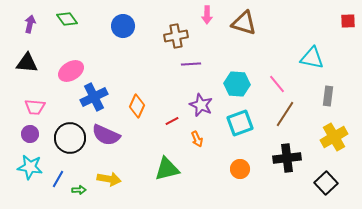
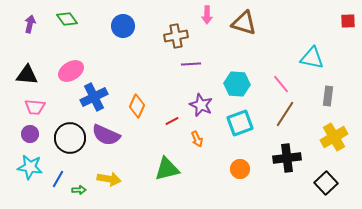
black triangle: moved 12 px down
pink line: moved 4 px right
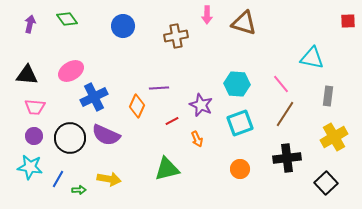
purple line: moved 32 px left, 24 px down
purple circle: moved 4 px right, 2 px down
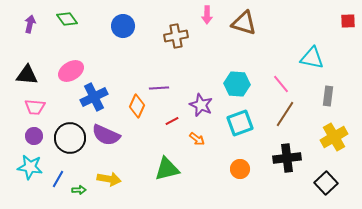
orange arrow: rotated 28 degrees counterclockwise
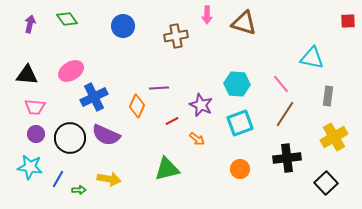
purple circle: moved 2 px right, 2 px up
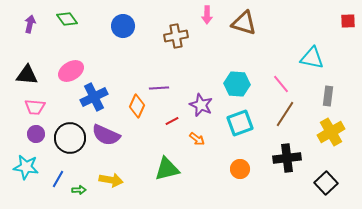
yellow cross: moved 3 px left, 5 px up
cyan star: moved 4 px left
yellow arrow: moved 2 px right, 1 px down
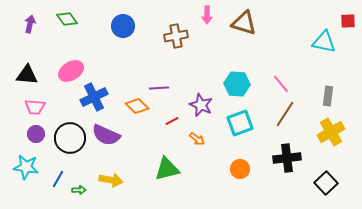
cyan triangle: moved 12 px right, 16 px up
orange diamond: rotated 70 degrees counterclockwise
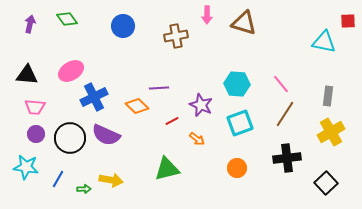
orange circle: moved 3 px left, 1 px up
green arrow: moved 5 px right, 1 px up
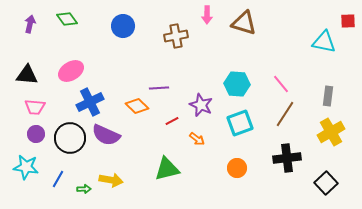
blue cross: moved 4 px left, 5 px down
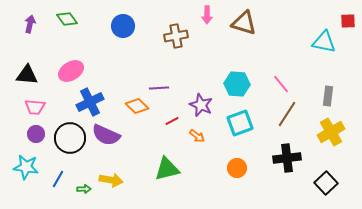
brown line: moved 2 px right
orange arrow: moved 3 px up
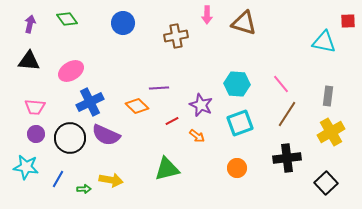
blue circle: moved 3 px up
black triangle: moved 2 px right, 14 px up
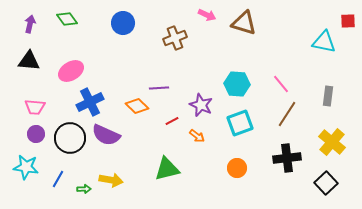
pink arrow: rotated 66 degrees counterclockwise
brown cross: moved 1 px left, 2 px down; rotated 10 degrees counterclockwise
yellow cross: moved 1 px right, 10 px down; rotated 20 degrees counterclockwise
